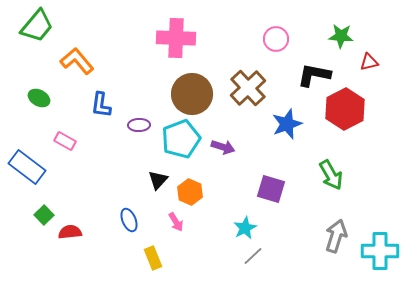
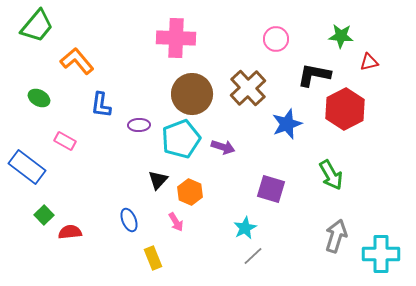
cyan cross: moved 1 px right, 3 px down
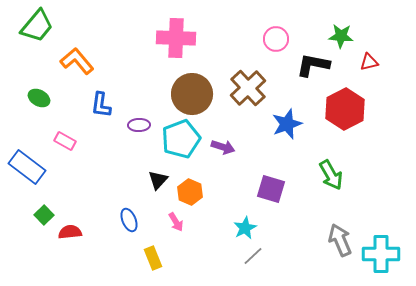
black L-shape: moved 1 px left, 10 px up
gray arrow: moved 4 px right, 4 px down; rotated 40 degrees counterclockwise
